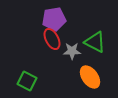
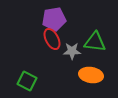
green triangle: rotated 20 degrees counterclockwise
orange ellipse: moved 1 px right, 2 px up; rotated 45 degrees counterclockwise
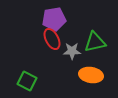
green triangle: rotated 20 degrees counterclockwise
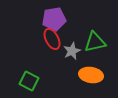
gray star: rotated 24 degrees counterclockwise
green square: moved 2 px right
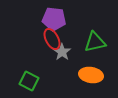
purple pentagon: rotated 15 degrees clockwise
gray star: moved 10 px left, 1 px down; rotated 12 degrees counterclockwise
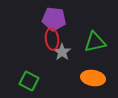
red ellipse: rotated 20 degrees clockwise
orange ellipse: moved 2 px right, 3 px down
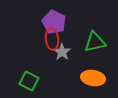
purple pentagon: moved 3 px down; rotated 20 degrees clockwise
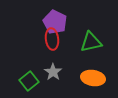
purple pentagon: moved 1 px right
green triangle: moved 4 px left
gray star: moved 9 px left, 20 px down
green square: rotated 24 degrees clockwise
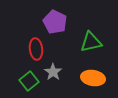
red ellipse: moved 16 px left, 10 px down
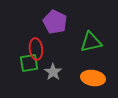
green square: moved 18 px up; rotated 30 degrees clockwise
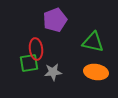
purple pentagon: moved 2 px up; rotated 25 degrees clockwise
green triangle: moved 2 px right; rotated 25 degrees clockwise
gray star: rotated 30 degrees clockwise
orange ellipse: moved 3 px right, 6 px up
